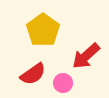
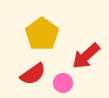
yellow pentagon: moved 1 px left, 4 px down
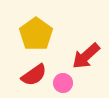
yellow pentagon: moved 6 px left
red semicircle: moved 1 px right, 1 px down
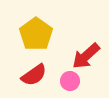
pink circle: moved 7 px right, 2 px up
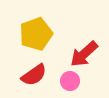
yellow pentagon: rotated 16 degrees clockwise
red arrow: moved 2 px left, 2 px up
